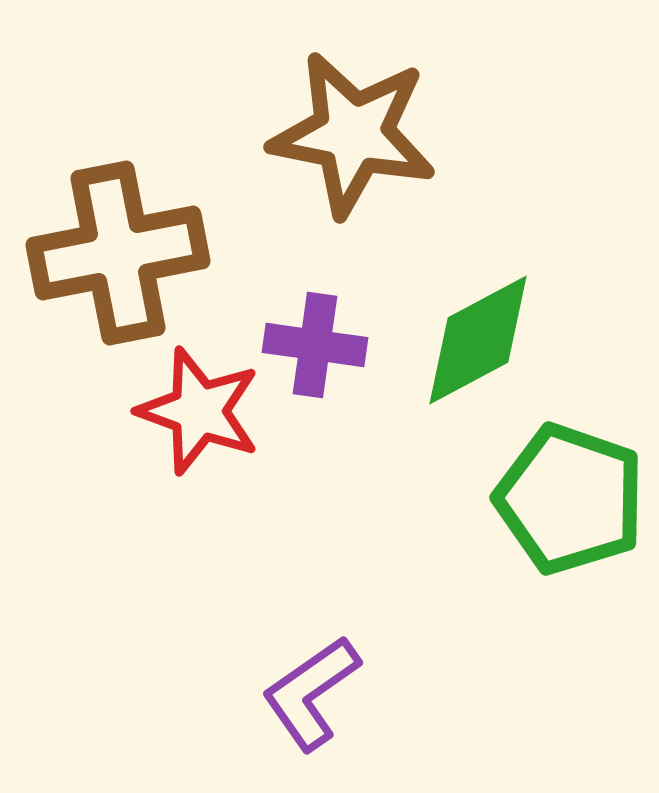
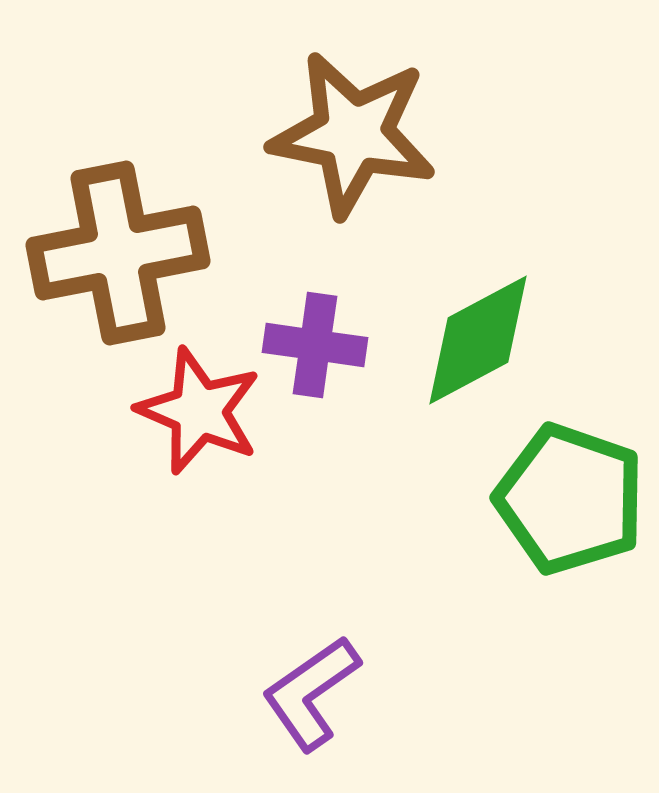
red star: rotated 3 degrees clockwise
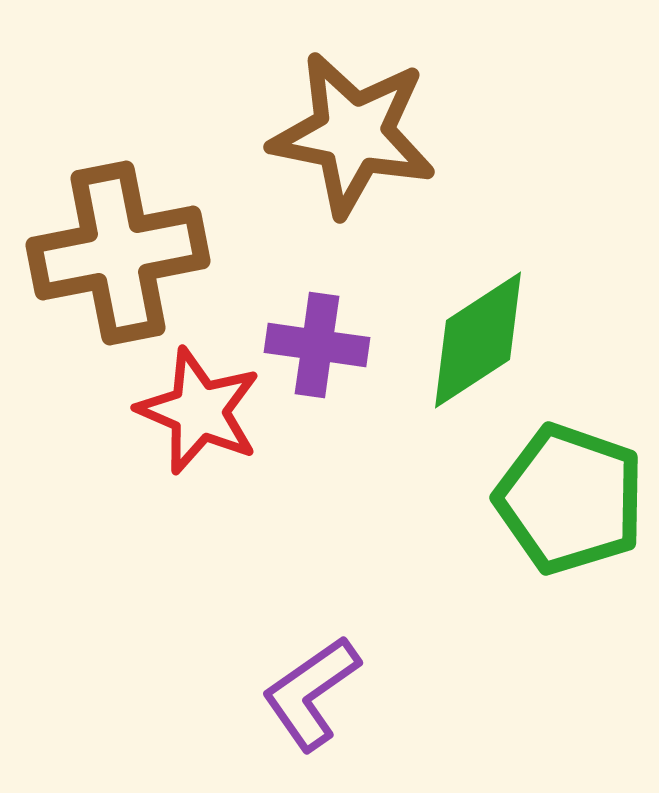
green diamond: rotated 5 degrees counterclockwise
purple cross: moved 2 px right
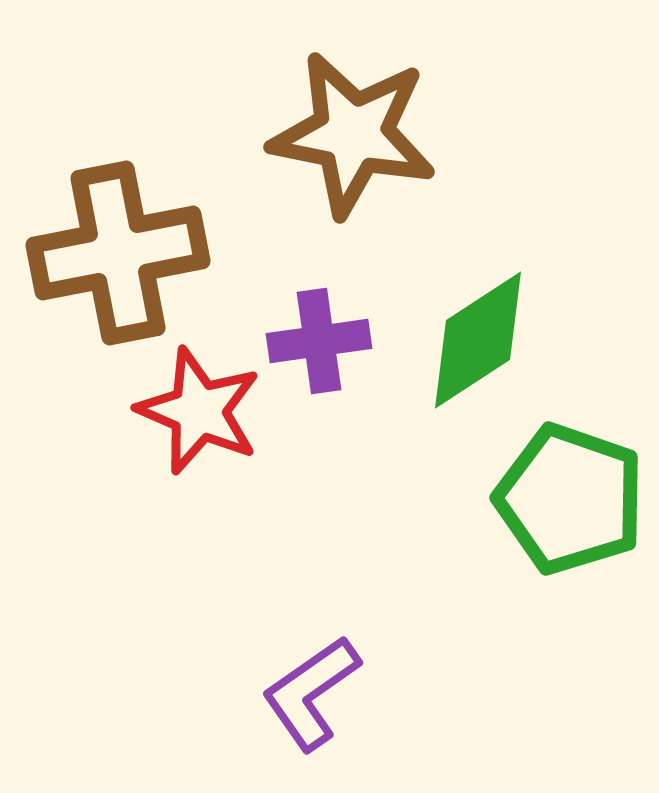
purple cross: moved 2 px right, 4 px up; rotated 16 degrees counterclockwise
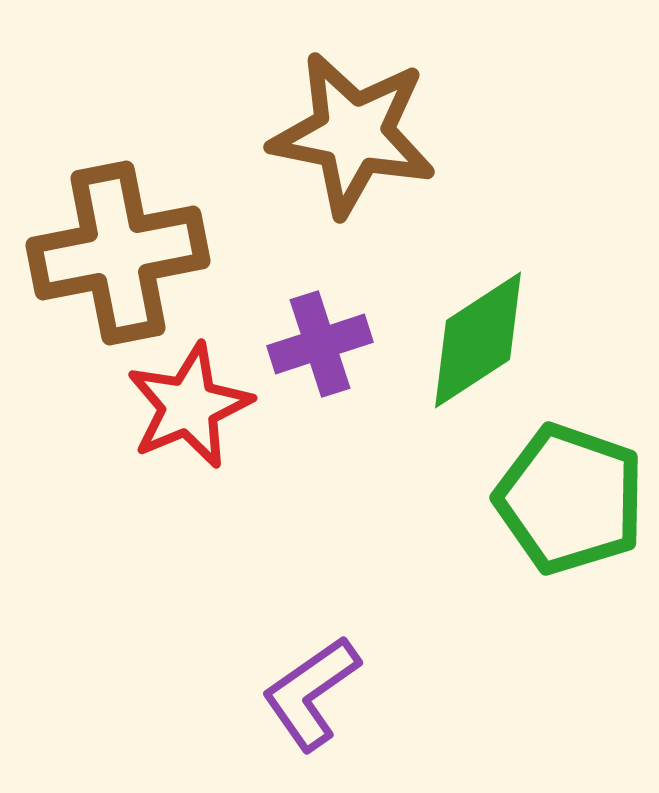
purple cross: moved 1 px right, 3 px down; rotated 10 degrees counterclockwise
red star: moved 10 px left, 5 px up; rotated 26 degrees clockwise
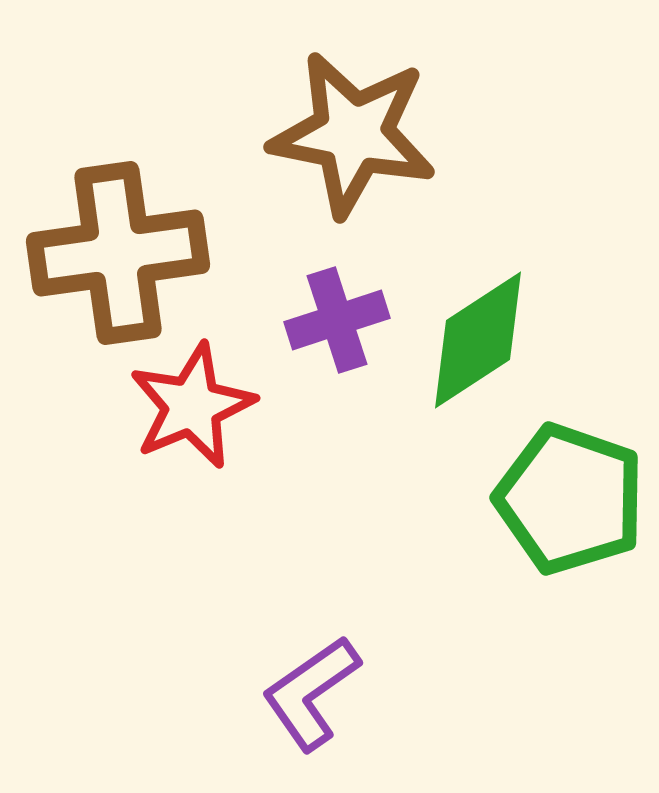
brown cross: rotated 3 degrees clockwise
purple cross: moved 17 px right, 24 px up
red star: moved 3 px right
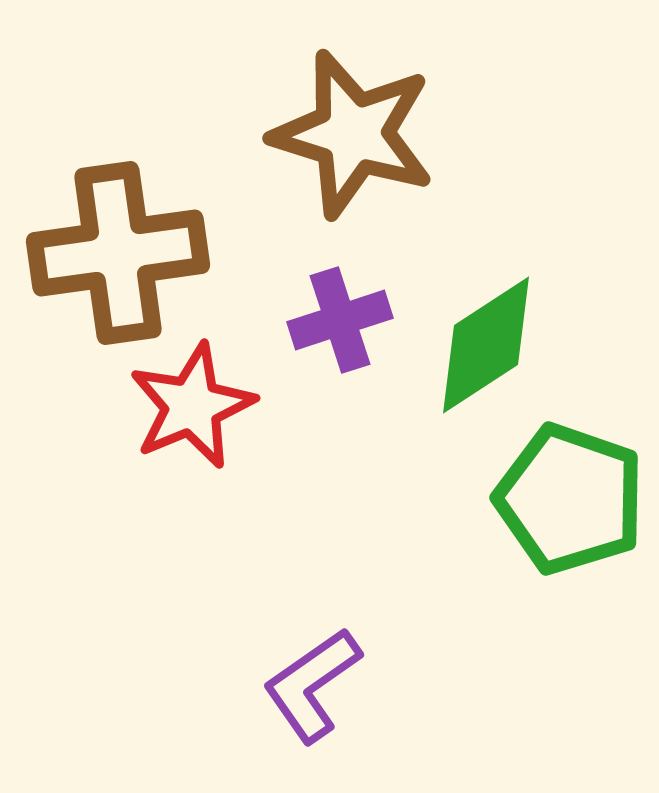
brown star: rotated 6 degrees clockwise
purple cross: moved 3 px right
green diamond: moved 8 px right, 5 px down
purple L-shape: moved 1 px right, 8 px up
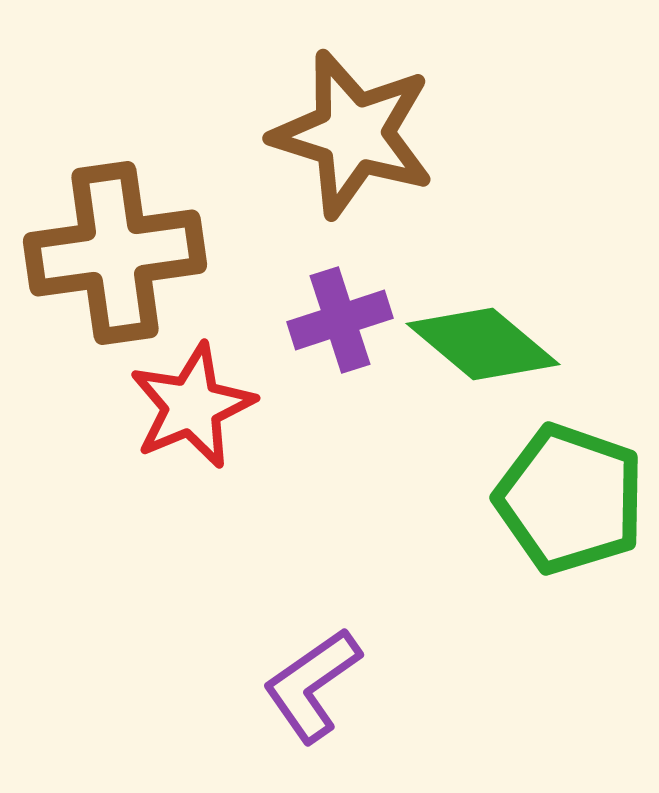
brown cross: moved 3 px left
green diamond: moved 3 px left, 1 px up; rotated 73 degrees clockwise
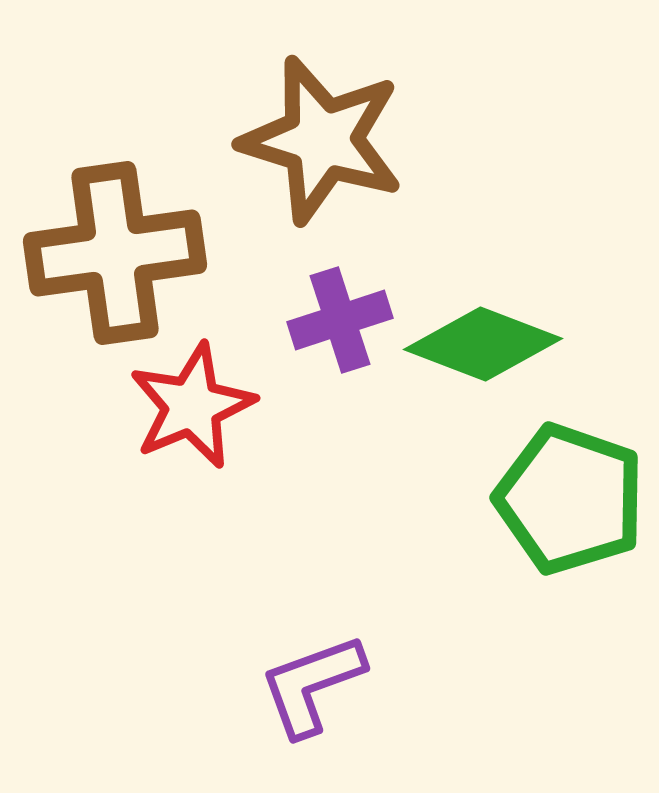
brown star: moved 31 px left, 6 px down
green diamond: rotated 19 degrees counterclockwise
purple L-shape: rotated 15 degrees clockwise
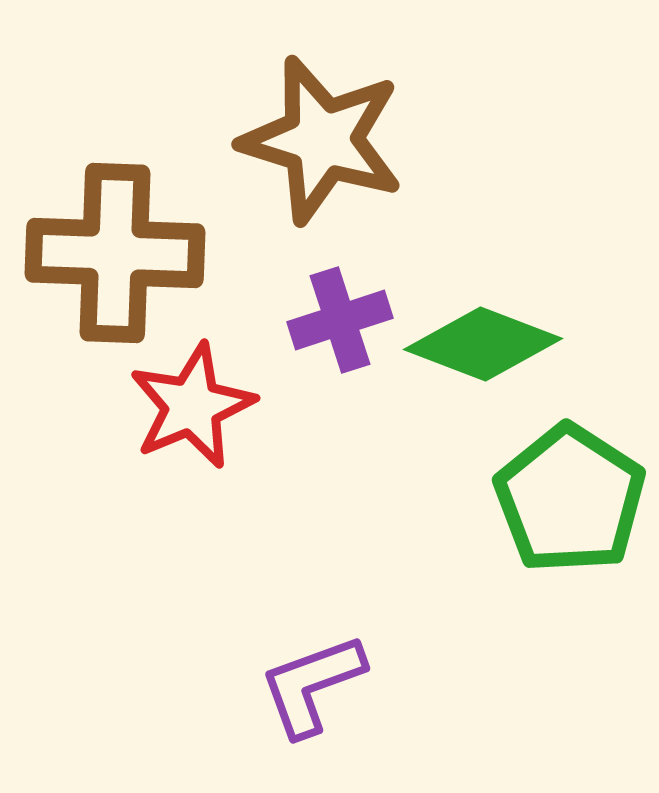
brown cross: rotated 10 degrees clockwise
green pentagon: rotated 14 degrees clockwise
